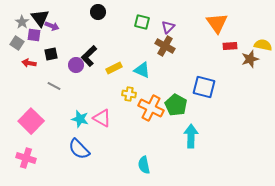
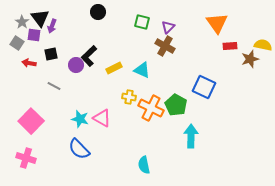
purple arrow: rotated 88 degrees clockwise
blue square: rotated 10 degrees clockwise
yellow cross: moved 3 px down
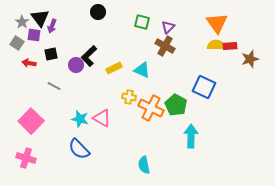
yellow semicircle: moved 47 px left; rotated 12 degrees counterclockwise
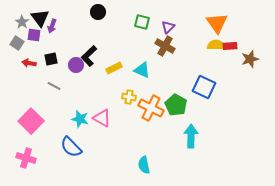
black square: moved 5 px down
blue semicircle: moved 8 px left, 2 px up
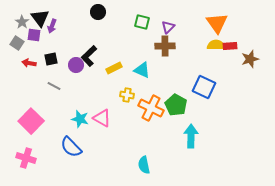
brown cross: rotated 30 degrees counterclockwise
yellow cross: moved 2 px left, 2 px up
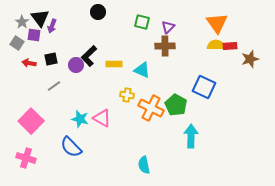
yellow rectangle: moved 4 px up; rotated 28 degrees clockwise
gray line: rotated 64 degrees counterclockwise
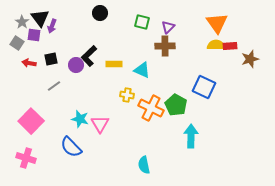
black circle: moved 2 px right, 1 px down
pink triangle: moved 2 px left, 6 px down; rotated 30 degrees clockwise
